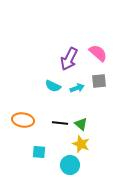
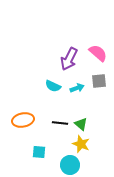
orange ellipse: rotated 20 degrees counterclockwise
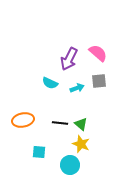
cyan semicircle: moved 3 px left, 3 px up
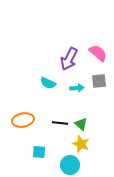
cyan semicircle: moved 2 px left
cyan arrow: rotated 16 degrees clockwise
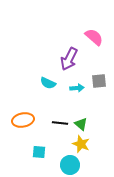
pink semicircle: moved 4 px left, 16 px up
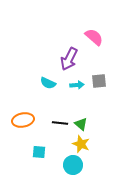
cyan arrow: moved 3 px up
cyan circle: moved 3 px right
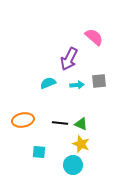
cyan semicircle: rotated 133 degrees clockwise
green triangle: rotated 16 degrees counterclockwise
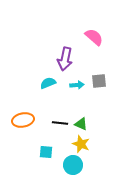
purple arrow: moved 4 px left; rotated 15 degrees counterclockwise
cyan square: moved 7 px right
